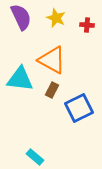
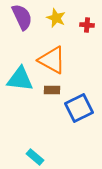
purple semicircle: moved 1 px right
brown rectangle: rotated 63 degrees clockwise
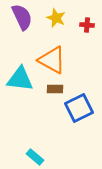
brown rectangle: moved 3 px right, 1 px up
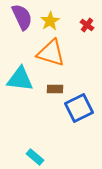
yellow star: moved 6 px left, 3 px down; rotated 18 degrees clockwise
red cross: rotated 32 degrees clockwise
orange triangle: moved 1 px left, 7 px up; rotated 12 degrees counterclockwise
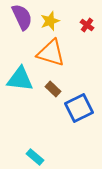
yellow star: rotated 12 degrees clockwise
brown rectangle: moved 2 px left; rotated 42 degrees clockwise
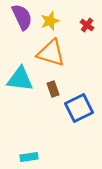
brown rectangle: rotated 28 degrees clockwise
cyan rectangle: moved 6 px left; rotated 48 degrees counterclockwise
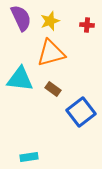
purple semicircle: moved 1 px left, 1 px down
red cross: rotated 32 degrees counterclockwise
orange triangle: rotated 32 degrees counterclockwise
brown rectangle: rotated 35 degrees counterclockwise
blue square: moved 2 px right, 4 px down; rotated 12 degrees counterclockwise
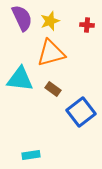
purple semicircle: moved 1 px right
cyan rectangle: moved 2 px right, 2 px up
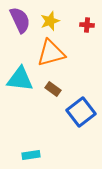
purple semicircle: moved 2 px left, 2 px down
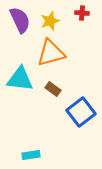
red cross: moved 5 px left, 12 px up
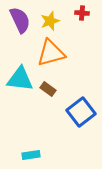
brown rectangle: moved 5 px left
